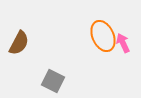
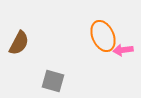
pink arrow: moved 7 px down; rotated 72 degrees counterclockwise
gray square: rotated 10 degrees counterclockwise
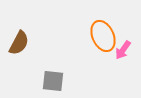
pink arrow: rotated 48 degrees counterclockwise
gray square: rotated 10 degrees counterclockwise
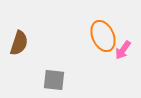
brown semicircle: rotated 10 degrees counterclockwise
gray square: moved 1 px right, 1 px up
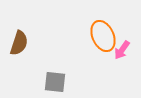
pink arrow: moved 1 px left
gray square: moved 1 px right, 2 px down
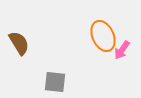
brown semicircle: rotated 50 degrees counterclockwise
